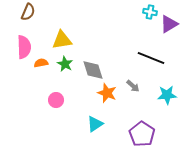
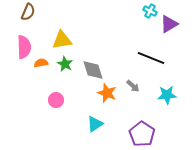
cyan cross: moved 1 px up; rotated 16 degrees clockwise
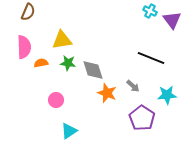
purple triangle: moved 3 px right, 4 px up; rotated 36 degrees counterclockwise
green star: moved 3 px right, 1 px up; rotated 21 degrees counterclockwise
cyan triangle: moved 26 px left, 7 px down
purple pentagon: moved 16 px up
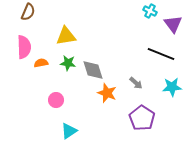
purple triangle: moved 1 px right, 4 px down
yellow triangle: moved 4 px right, 4 px up
black line: moved 10 px right, 4 px up
gray arrow: moved 3 px right, 3 px up
cyan star: moved 5 px right, 8 px up
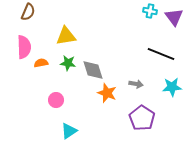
cyan cross: rotated 16 degrees counterclockwise
purple triangle: moved 1 px right, 7 px up
gray arrow: moved 1 px down; rotated 32 degrees counterclockwise
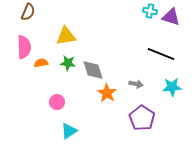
purple triangle: moved 3 px left; rotated 36 degrees counterclockwise
orange star: rotated 12 degrees clockwise
pink circle: moved 1 px right, 2 px down
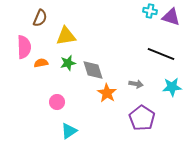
brown semicircle: moved 12 px right, 6 px down
green star: rotated 21 degrees counterclockwise
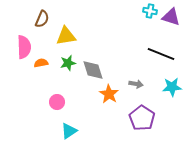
brown semicircle: moved 2 px right, 1 px down
orange star: moved 2 px right, 1 px down
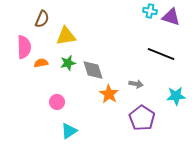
cyan star: moved 4 px right, 9 px down
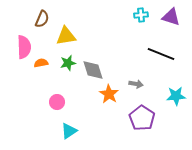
cyan cross: moved 9 px left, 4 px down; rotated 16 degrees counterclockwise
